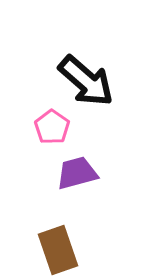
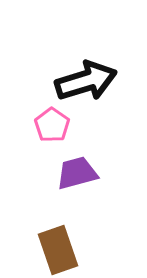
black arrow: rotated 58 degrees counterclockwise
pink pentagon: moved 2 px up
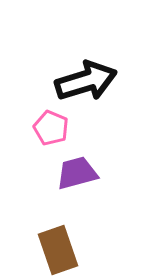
pink pentagon: moved 1 px left, 3 px down; rotated 12 degrees counterclockwise
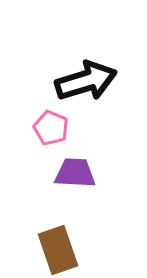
purple trapezoid: moved 2 px left; rotated 18 degrees clockwise
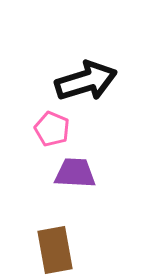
pink pentagon: moved 1 px right, 1 px down
brown rectangle: moved 3 px left; rotated 9 degrees clockwise
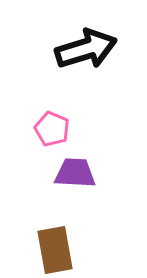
black arrow: moved 32 px up
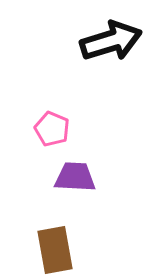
black arrow: moved 25 px right, 8 px up
purple trapezoid: moved 4 px down
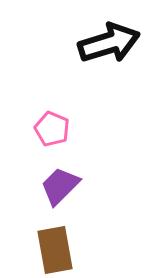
black arrow: moved 2 px left, 2 px down
purple trapezoid: moved 15 px left, 9 px down; rotated 48 degrees counterclockwise
